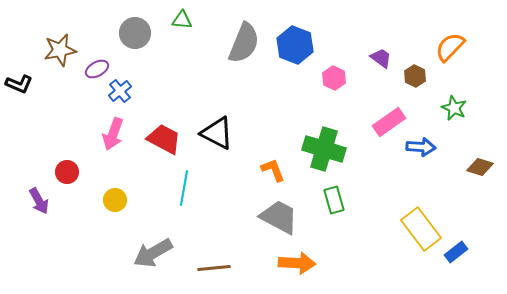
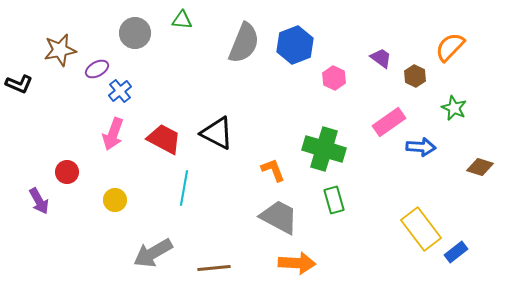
blue hexagon: rotated 18 degrees clockwise
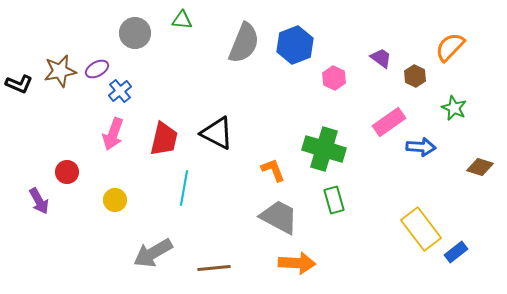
brown star: moved 21 px down
red trapezoid: rotated 75 degrees clockwise
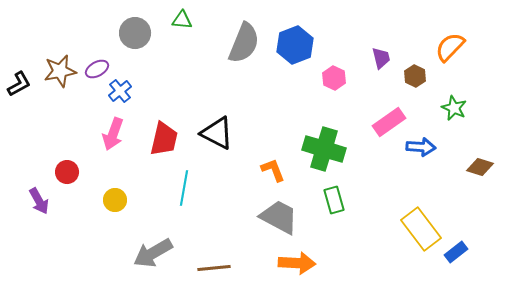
purple trapezoid: rotated 40 degrees clockwise
black L-shape: rotated 52 degrees counterclockwise
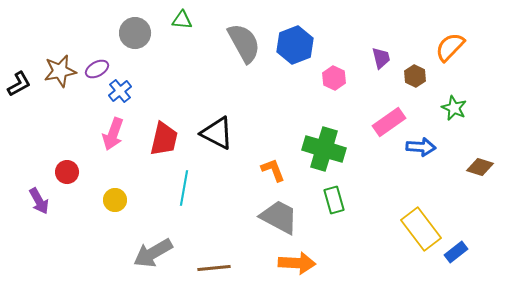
gray semicircle: rotated 51 degrees counterclockwise
